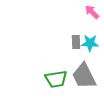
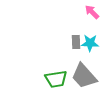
gray trapezoid: rotated 16 degrees counterclockwise
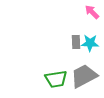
gray trapezoid: rotated 104 degrees clockwise
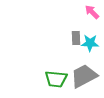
gray rectangle: moved 4 px up
green trapezoid: rotated 15 degrees clockwise
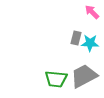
gray rectangle: rotated 16 degrees clockwise
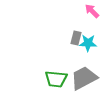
pink arrow: moved 1 px up
cyan star: moved 2 px left
gray trapezoid: moved 2 px down
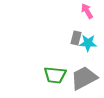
pink arrow: moved 5 px left; rotated 14 degrees clockwise
green trapezoid: moved 1 px left, 4 px up
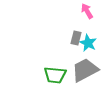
cyan star: rotated 24 degrees clockwise
gray trapezoid: moved 1 px right, 8 px up
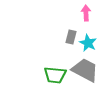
pink arrow: moved 1 px left, 2 px down; rotated 28 degrees clockwise
gray rectangle: moved 5 px left, 1 px up
gray trapezoid: rotated 56 degrees clockwise
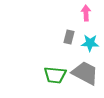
gray rectangle: moved 2 px left
cyan star: moved 2 px right; rotated 24 degrees counterclockwise
gray trapezoid: moved 3 px down
